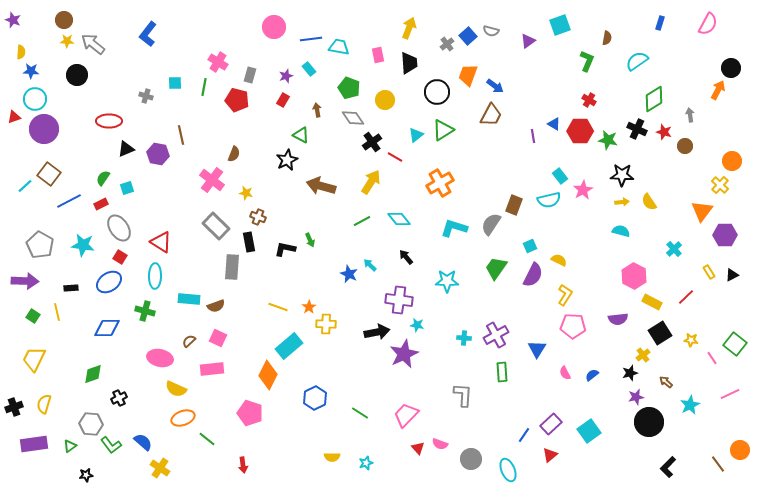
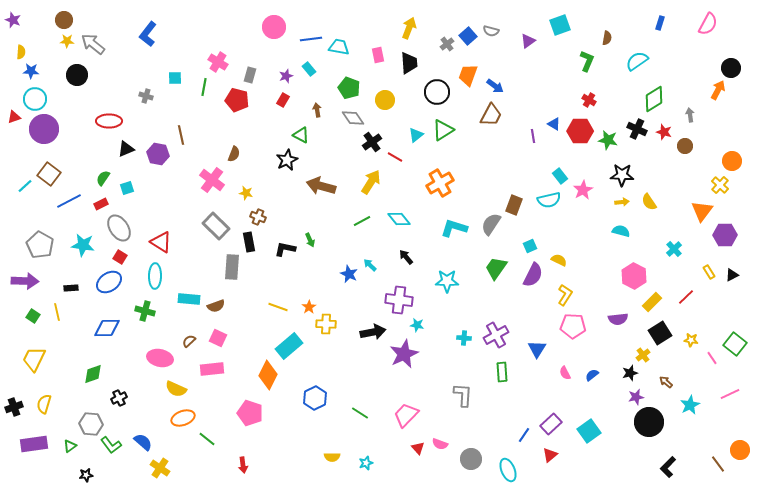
cyan square at (175, 83): moved 5 px up
yellow rectangle at (652, 302): rotated 72 degrees counterclockwise
black arrow at (377, 332): moved 4 px left
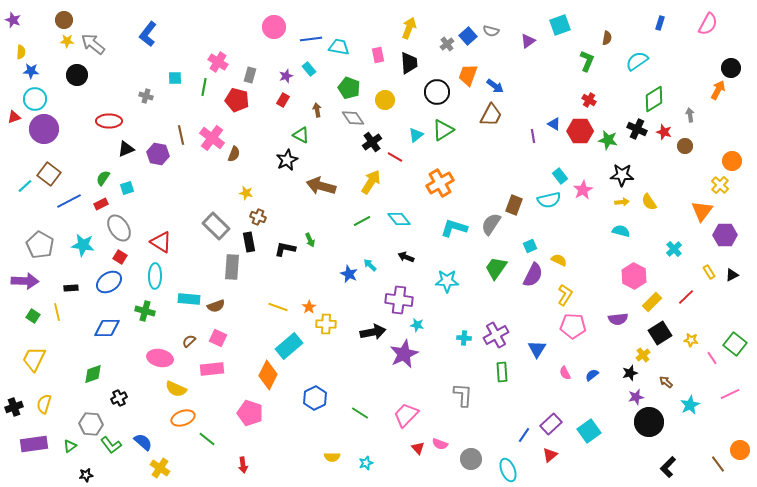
pink cross at (212, 180): moved 42 px up
black arrow at (406, 257): rotated 28 degrees counterclockwise
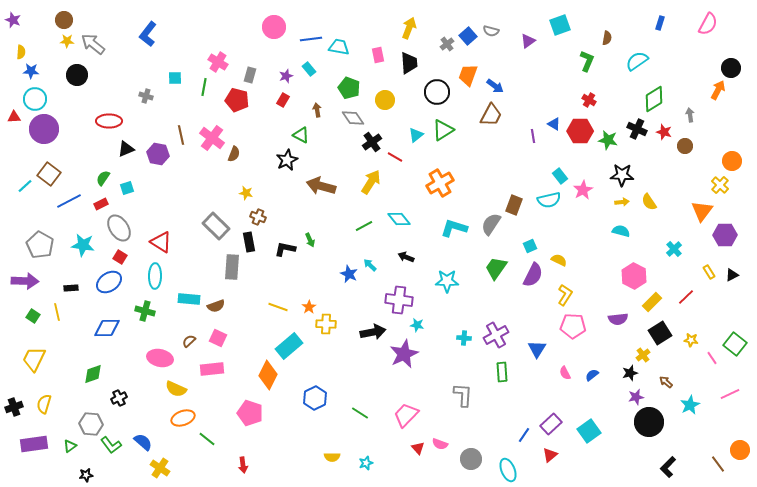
red triangle at (14, 117): rotated 16 degrees clockwise
green line at (362, 221): moved 2 px right, 5 px down
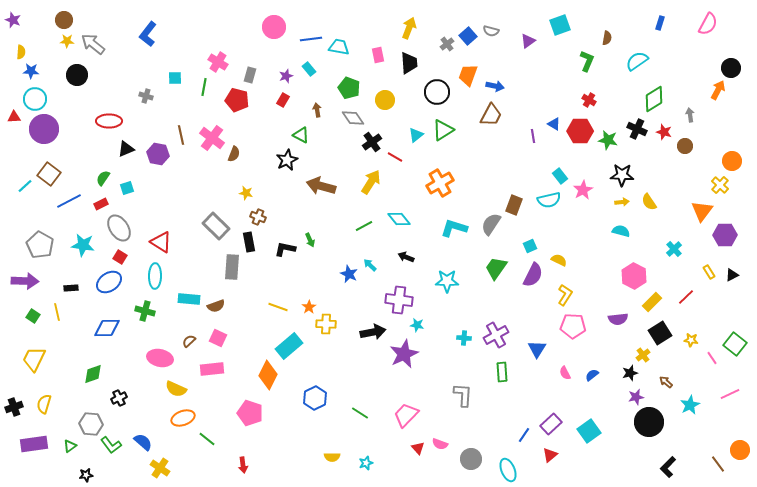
blue arrow at (495, 86): rotated 24 degrees counterclockwise
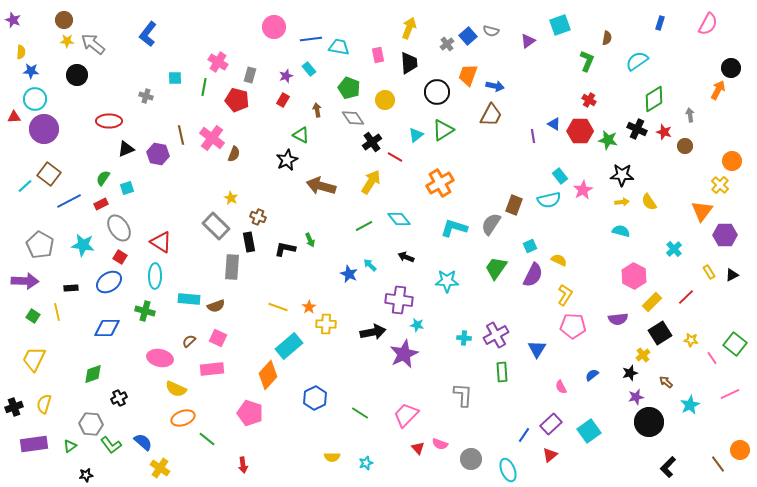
yellow star at (246, 193): moved 15 px left, 5 px down; rotated 16 degrees clockwise
pink semicircle at (565, 373): moved 4 px left, 14 px down
orange diamond at (268, 375): rotated 16 degrees clockwise
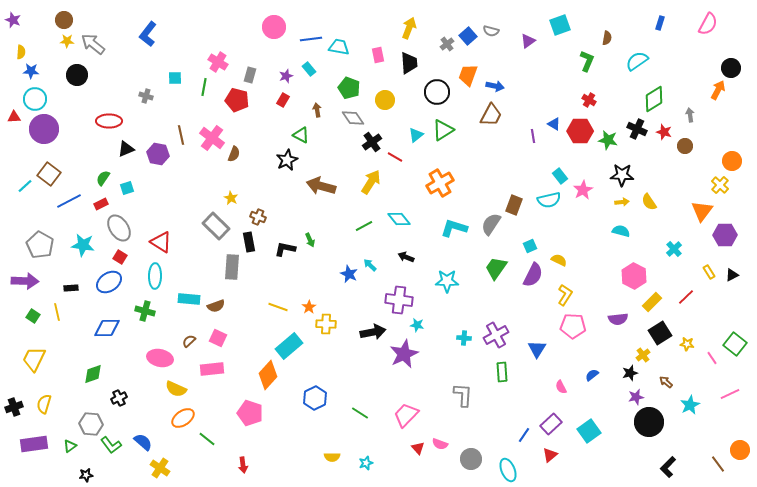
yellow star at (691, 340): moved 4 px left, 4 px down
orange ellipse at (183, 418): rotated 15 degrees counterclockwise
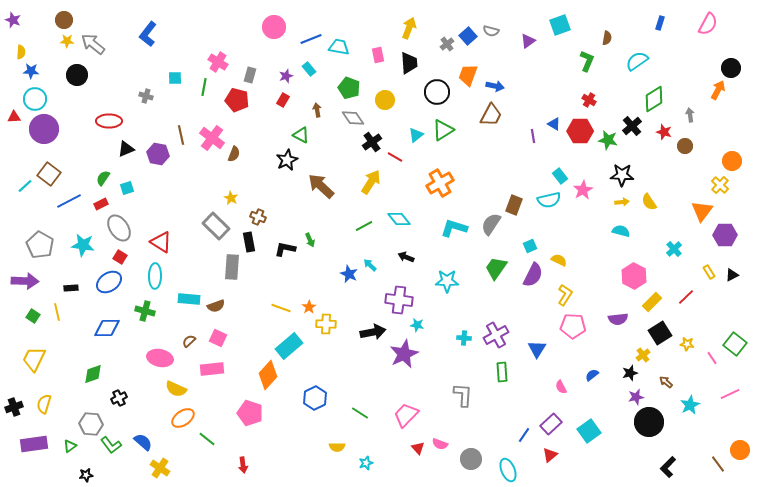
blue line at (311, 39): rotated 15 degrees counterclockwise
black cross at (637, 129): moved 5 px left, 3 px up; rotated 24 degrees clockwise
brown arrow at (321, 186): rotated 28 degrees clockwise
yellow line at (278, 307): moved 3 px right, 1 px down
yellow semicircle at (332, 457): moved 5 px right, 10 px up
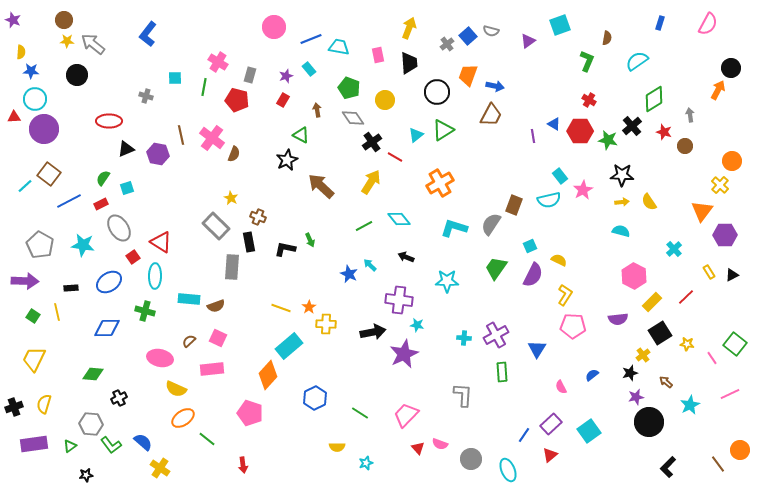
red square at (120, 257): moved 13 px right; rotated 24 degrees clockwise
green diamond at (93, 374): rotated 25 degrees clockwise
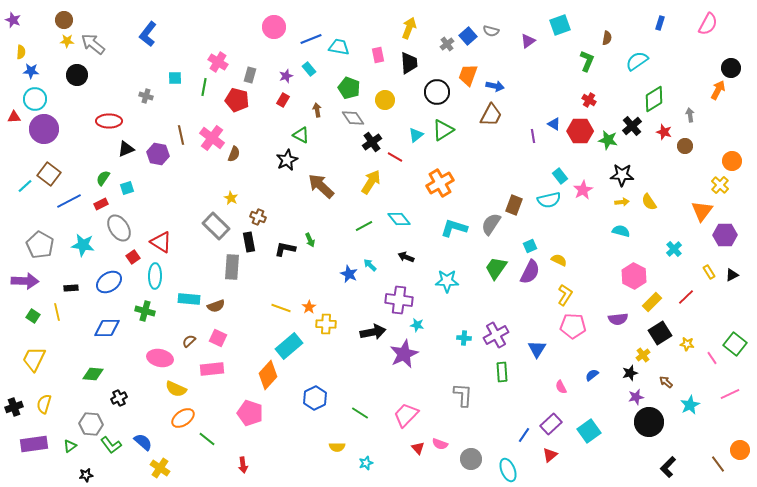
purple semicircle at (533, 275): moved 3 px left, 3 px up
